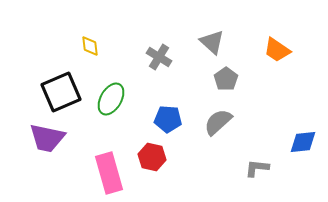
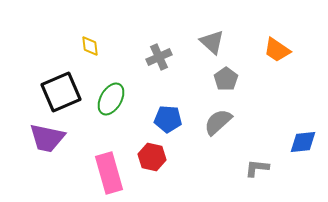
gray cross: rotated 35 degrees clockwise
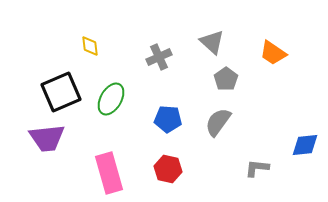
orange trapezoid: moved 4 px left, 3 px down
gray semicircle: rotated 12 degrees counterclockwise
purple trapezoid: rotated 18 degrees counterclockwise
blue diamond: moved 2 px right, 3 px down
red hexagon: moved 16 px right, 12 px down
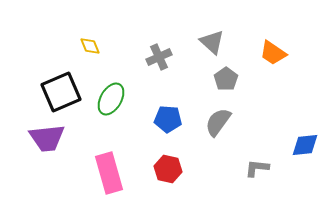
yellow diamond: rotated 15 degrees counterclockwise
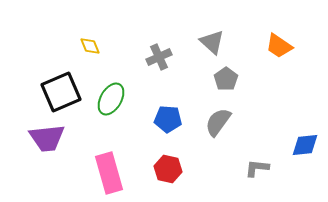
orange trapezoid: moved 6 px right, 7 px up
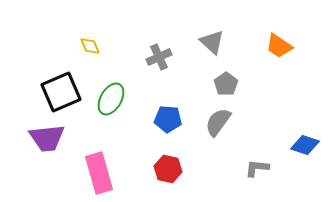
gray pentagon: moved 5 px down
blue diamond: rotated 24 degrees clockwise
pink rectangle: moved 10 px left
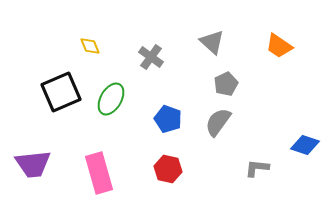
gray cross: moved 8 px left; rotated 30 degrees counterclockwise
gray pentagon: rotated 10 degrees clockwise
blue pentagon: rotated 16 degrees clockwise
purple trapezoid: moved 14 px left, 26 px down
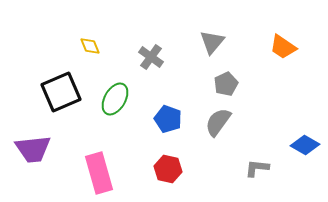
gray triangle: rotated 28 degrees clockwise
orange trapezoid: moved 4 px right, 1 px down
green ellipse: moved 4 px right
blue diamond: rotated 12 degrees clockwise
purple trapezoid: moved 15 px up
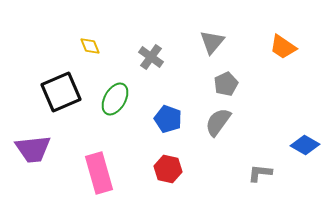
gray L-shape: moved 3 px right, 5 px down
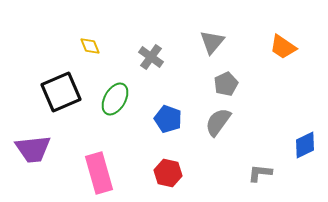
blue diamond: rotated 56 degrees counterclockwise
red hexagon: moved 4 px down
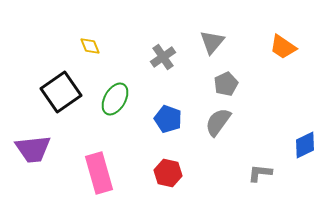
gray cross: moved 12 px right; rotated 20 degrees clockwise
black square: rotated 12 degrees counterclockwise
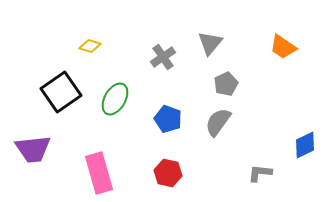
gray triangle: moved 2 px left, 1 px down
yellow diamond: rotated 50 degrees counterclockwise
